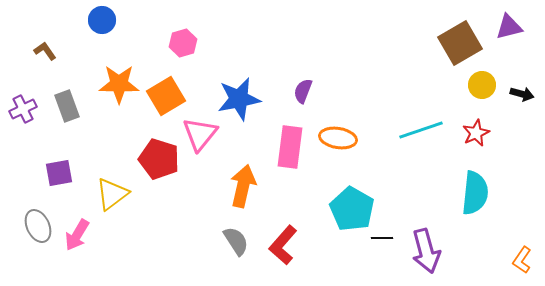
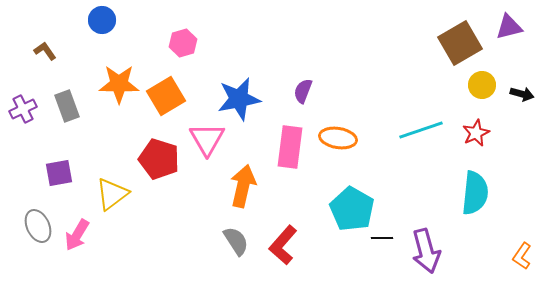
pink triangle: moved 7 px right, 5 px down; rotated 9 degrees counterclockwise
orange L-shape: moved 4 px up
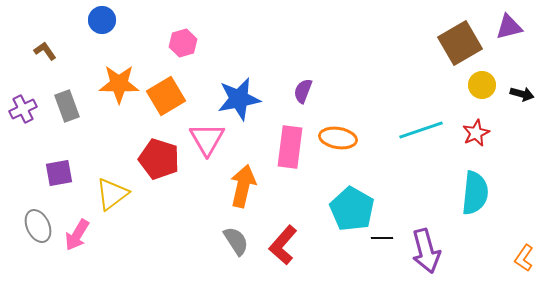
orange L-shape: moved 2 px right, 2 px down
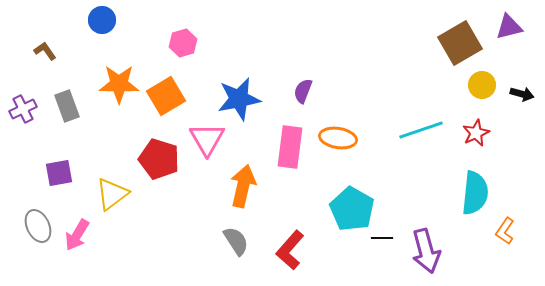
red L-shape: moved 7 px right, 5 px down
orange L-shape: moved 19 px left, 27 px up
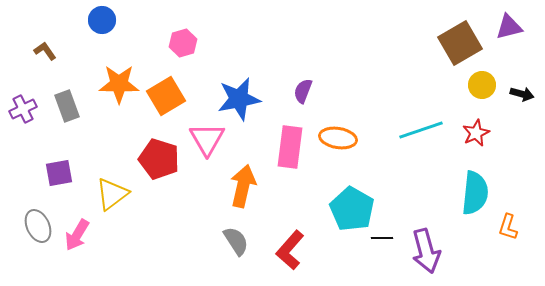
orange L-shape: moved 3 px right, 4 px up; rotated 16 degrees counterclockwise
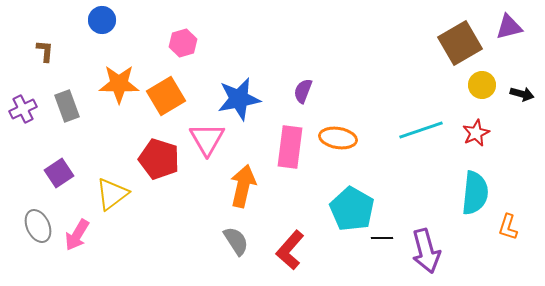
brown L-shape: rotated 40 degrees clockwise
purple square: rotated 24 degrees counterclockwise
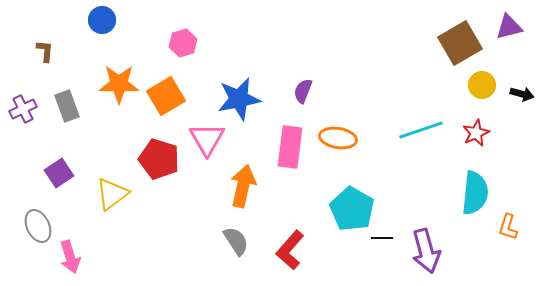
pink arrow: moved 7 px left, 22 px down; rotated 48 degrees counterclockwise
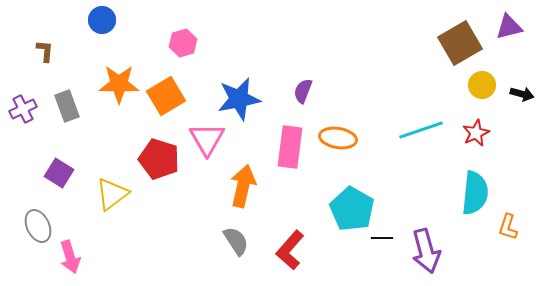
purple square: rotated 24 degrees counterclockwise
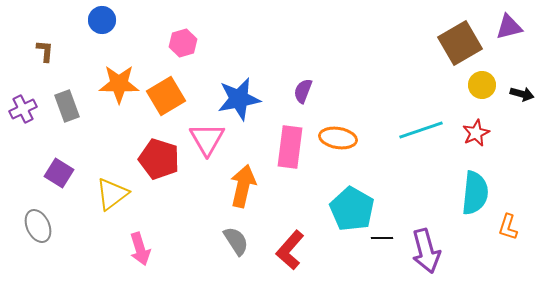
pink arrow: moved 70 px right, 8 px up
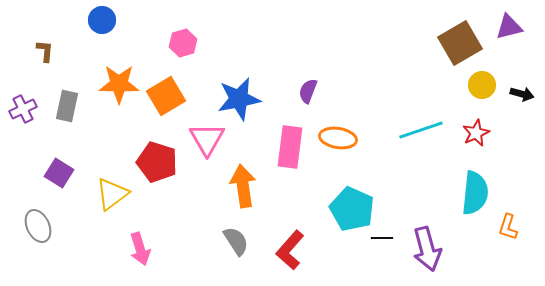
purple semicircle: moved 5 px right
gray rectangle: rotated 32 degrees clockwise
red pentagon: moved 2 px left, 3 px down
orange arrow: rotated 21 degrees counterclockwise
cyan pentagon: rotated 6 degrees counterclockwise
purple arrow: moved 1 px right, 2 px up
